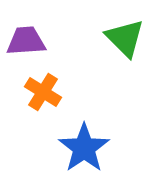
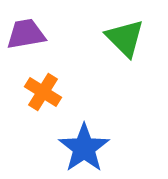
purple trapezoid: moved 7 px up; rotated 6 degrees counterclockwise
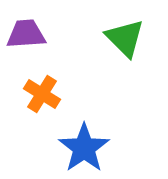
purple trapezoid: rotated 6 degrees clockwise
orange cross: moved 1 px left, 2 px down
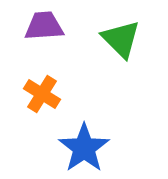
purple trapezoid: moved 18 px right, 8 px up
green triangle: moved 4 px left, 1 px down
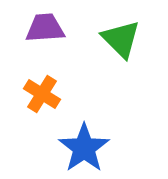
purple trapezoid: moved 1 px right, 2 px down
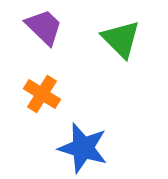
purple trapezoid: moved 1 px left, 1 px up; rotated 48 degrees clockwise
blue star: moved 1 px left; rotated 21 degrees counterclockwise
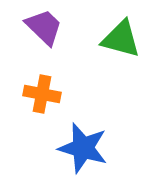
green triangle: rotated 30 degrees counterclockwise
orange cross: rotated 21 degrees counterclockwise
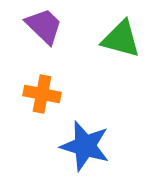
purple trapezoid: moved 1 px up
blue star: moved 2 px right, 2 px up
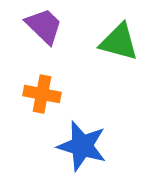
green triangle: moved 2 px left, 3 px down
blue star: moved 3 px left
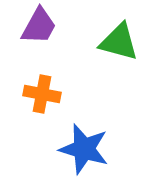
purple trapezoid: moved 5 px left; rotated 75 degrees clockwise
blue star: moved 2 px right, 3 px down
